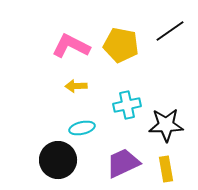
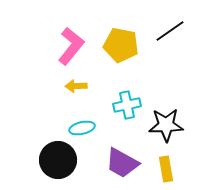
pink L-shape: rotated 102 degrees clockwise
purple trapezoid: moved 1 px left; rotated 126 degrees counterclockwise
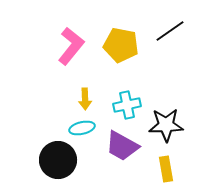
yellow arrow: moved 9 px right, 13 px down; rotated 90 degrees counterclockwise
purple trapezoid: moved 17 px up
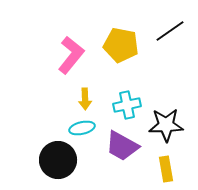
pink L-shape: moved 9 px down
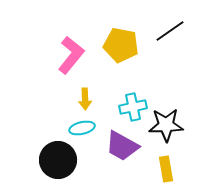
cyan cross: moved 6 px right, 2 px down
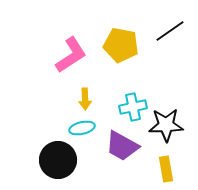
pink L-shape: rotated 18 degrees clockwise
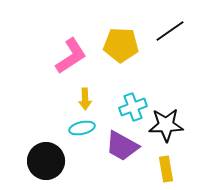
yellow pentagon: rotated 8 degrees counterclockwise
pink L-shape: moved 1 px down
cyan cross: rotated 8 degrees counterclockwise
black circle: moved 12 px left, 1 px down
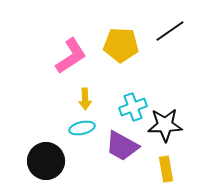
black star: moved 1 px left
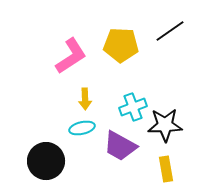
purple trapezoid: moved 2 px left
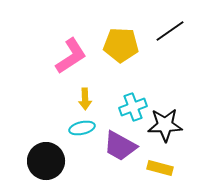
yellow rectangle: moved 6 px left, 1 px up; rotated 65 degrees counterclockwise
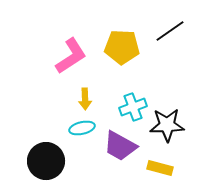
yellow pentagon: moved 1 px right, 2 px down
black star: moved 2 px right
